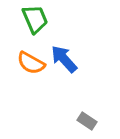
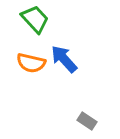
green trapezoid: rotated 20 degrees counterclockwise
orange semicircle: rotated 16 degrees counterclockwise
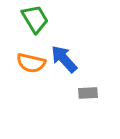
green trapezoid: rotated 12 degrees clockwise
gray rectangle: moved 1 px right, 28 px up; rotated 36 degrees counterclockwise
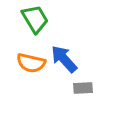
gray rectangle: moved 5 px left, 5 px up
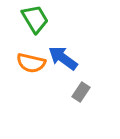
blue arrow: moved 1 px left, 1 px up; rotated 12 degrees counterclockwise
gray rectangle: moved 2 px left, 4 px down; rotated 54 degrees counterclockwise
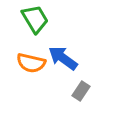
gray rectangle: moved 1 px up
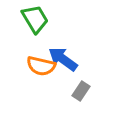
blue arrow: moved 1 px down
orange semicircle: moved 10 px right, 3 px down
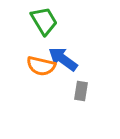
green trapezoid: moved 9 px right, 2 px down
gray rectangle: rotated 24 degrees counterclockwise
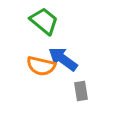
green trapezoid: rotated 20 degrees counterclockwise
gray rectangle: rotated 18 degrees counterclockwise
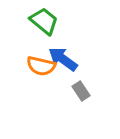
gray rectangle: rotated 24 degrees counterclockwise
